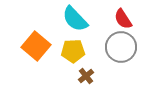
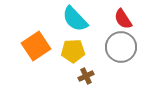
orange square: rotated 16 degrees clockwise
brown cross: rotated 14 degrees clockwise
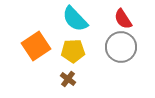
brown cross: moved 18 px left, 3 px down; rotated 28 degrees counterclockwise
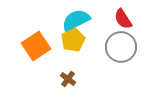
cyan semicircle: moved 1 px right, 1 px down; rotated 108 degrees clockwise
yellow pentagon: moved 11 px up; rotated 25 degrees counterclockwise
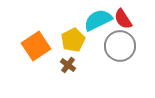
cyan semicircle: moved 22 px right
gray circle: moved 1 px left, 1 px up
brown cross: moved 14 px up
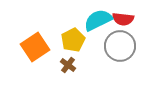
red semicircle: rotated 50 degrees counterclockwise
orange square: moved 1 px left, 1 px down
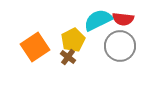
brown cross: moved 8 px up
